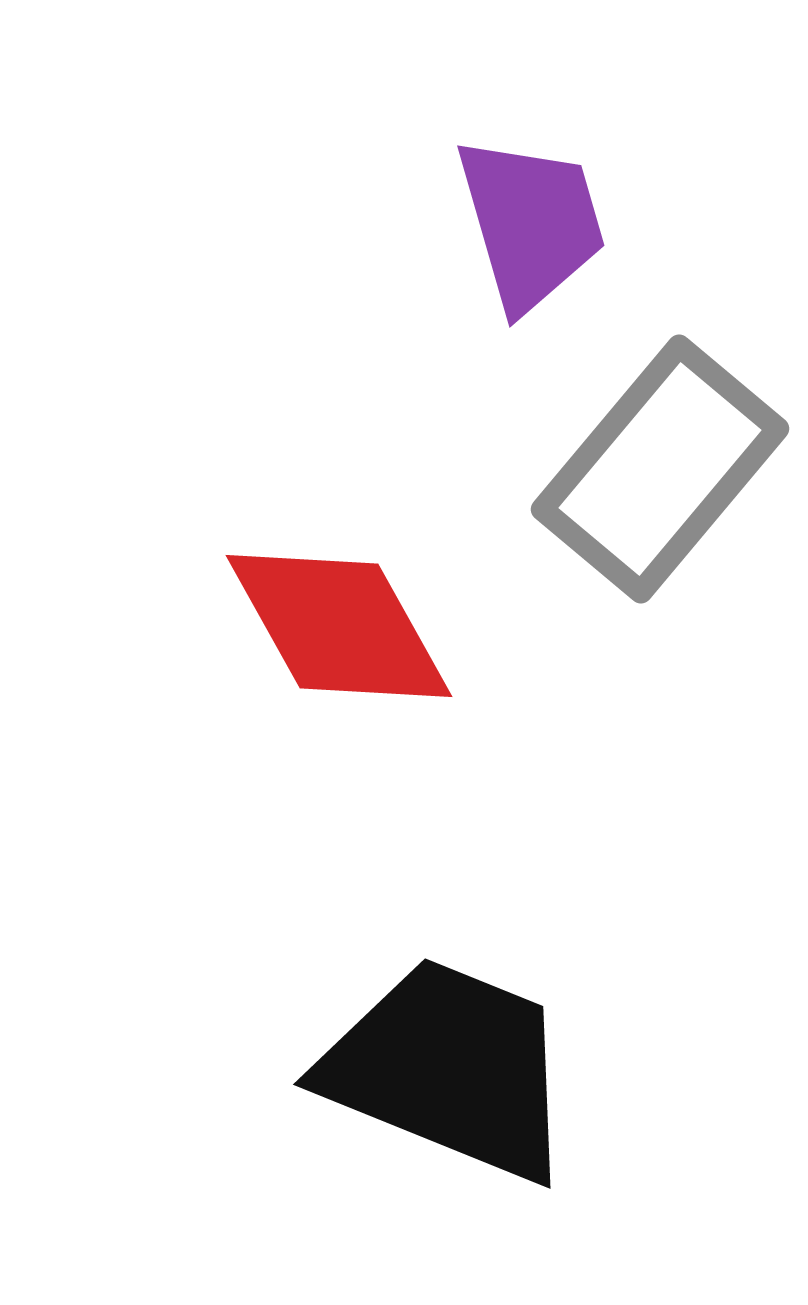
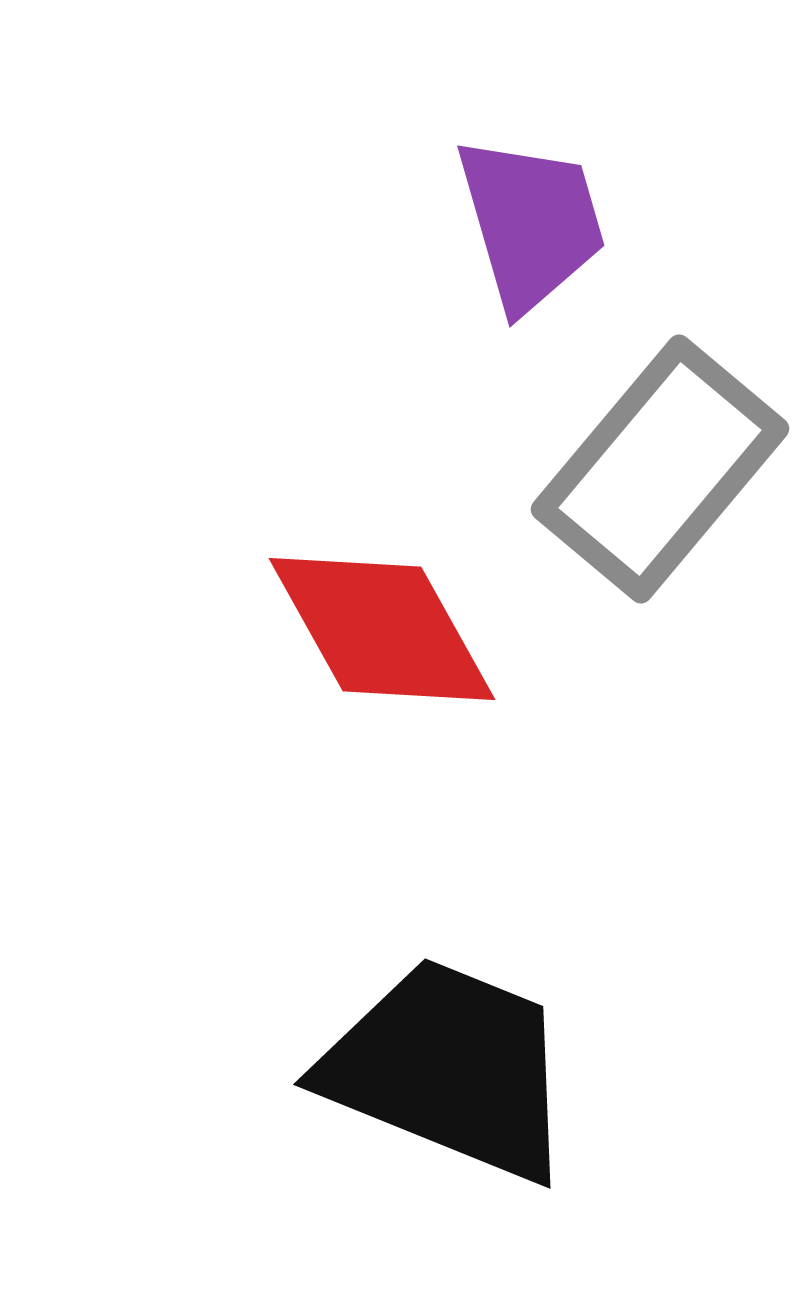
red diamond: moved 43 px right, 3 px down
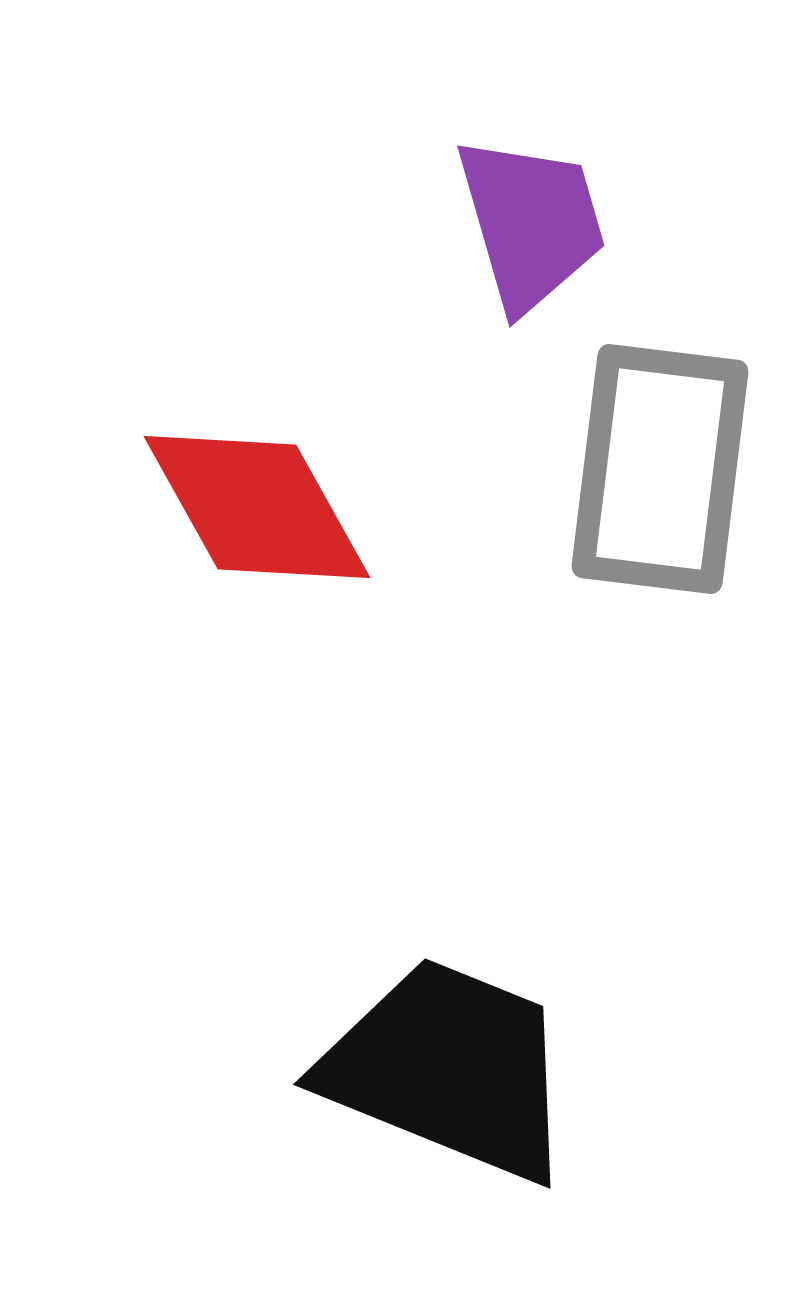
gray rectangle: rotated 33 degrees counterclockwise
red diamond: moved 125 px left, 122 px up
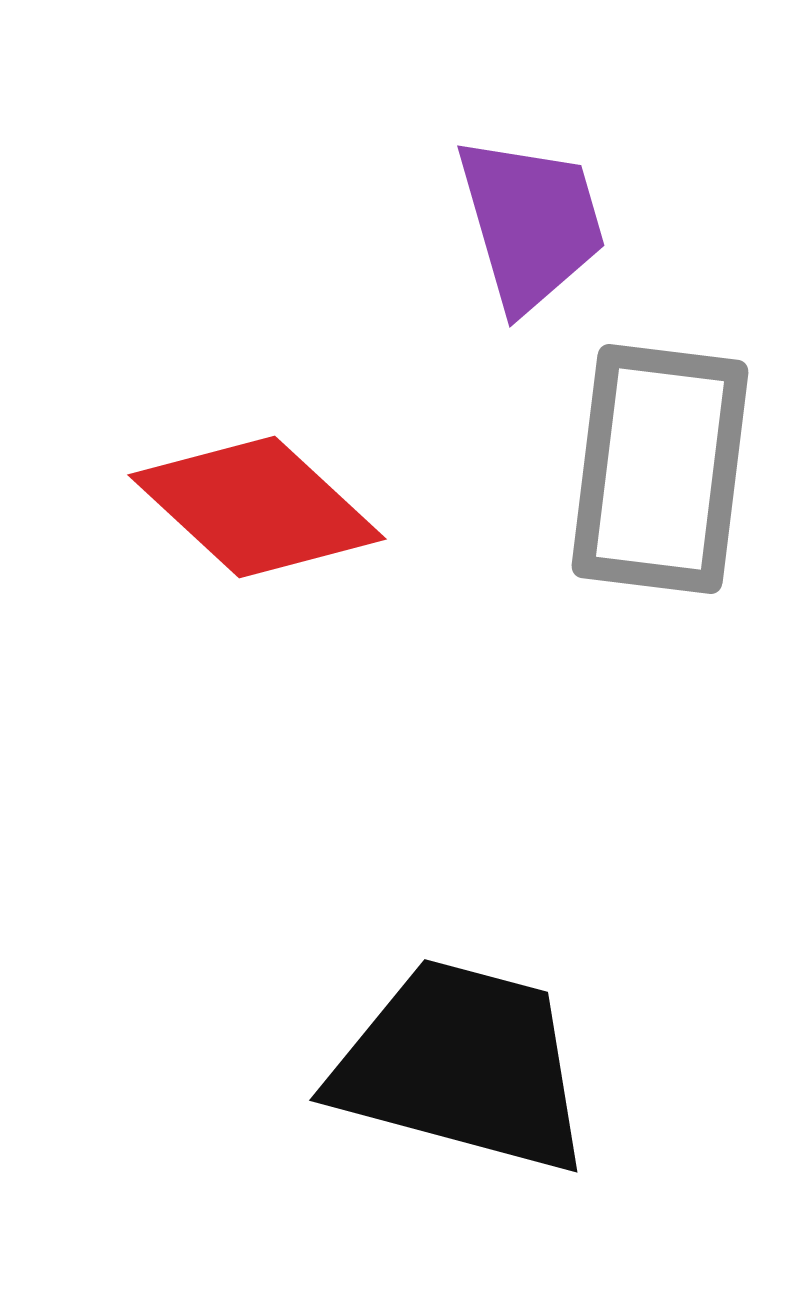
red diamond: rotated 18 degrees counterclockwise
black trapezoid: moved 13 px right, 3 px up; rotated 7 degrees counterclockwise
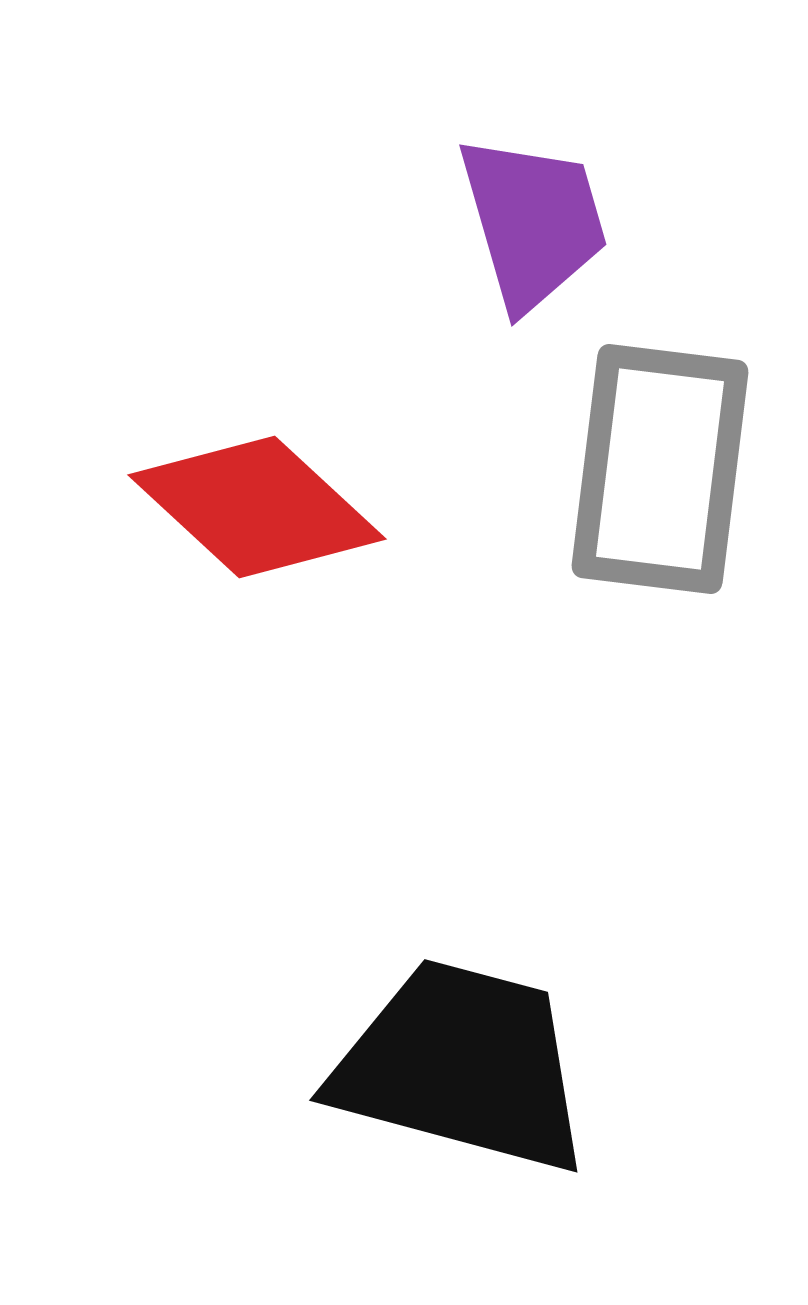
purple trapezoid: moved 2 px right, 1 px up
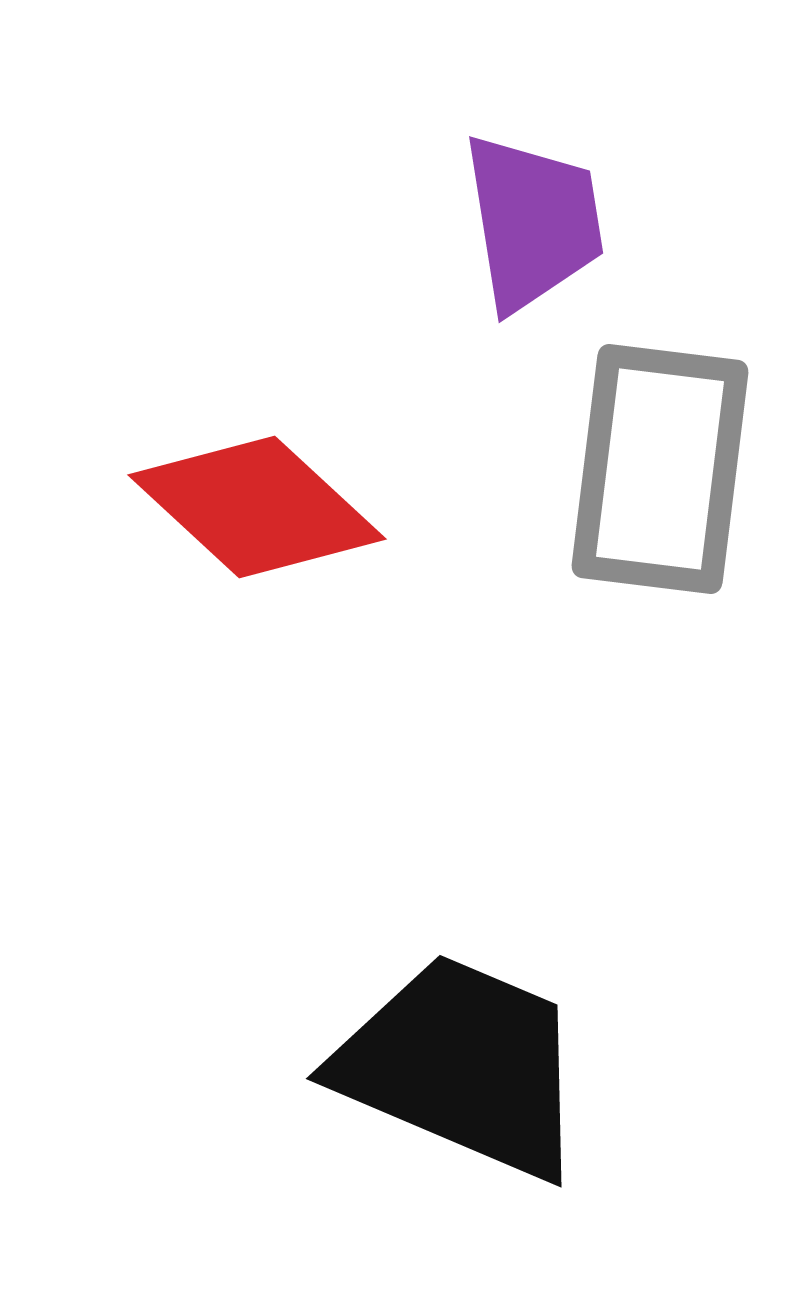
purple trapezoid: rotated 7 degrees clockwise
black trapezoid: rotated 8 degrees clockwise
